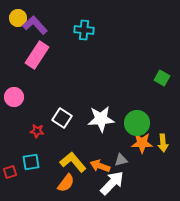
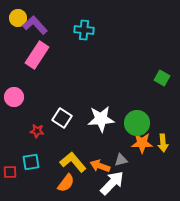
red square: rotated 16 degrees clockwise
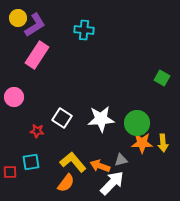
purple L-shape: rotated 100 degrees clockwise
